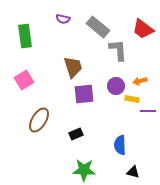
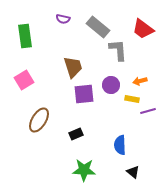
purple circle: moved 5 px left, 1 px up
purple line: rotated 14 degrees counterclockwise
black triangle: rotated 24 degrees clockwise
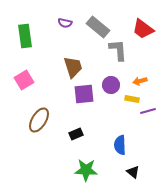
purple semicircle: moved 2 px right, 4 px down
green star: moved 2 px right
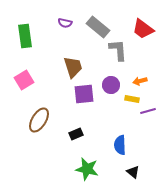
green star: moved 1 px right, 1 px up; rotated 10 degrees clockwise
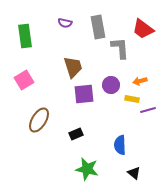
gray rectangle: rotated 40 degrees clockwise
gray L-shape: moved 2 px right, 2 px up
purple line: moved 1 px up
black triangle: moved 1 px right, 1 px down
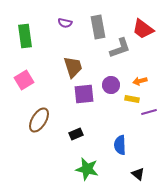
gray L-shape: rotated 75 degrees clockwise
purple line: moved 1 px right, 2 px down
black triangle: moved 4 px right, 1 px down
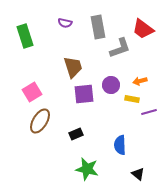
green rectangle: rotated 10 degrees counterclockwise
pink square: moved 8 px right, 12 px down
brown ellipse: moved 1 px right, 1 px down
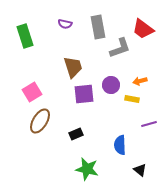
purple semicircle: moved 1 px down
purple line: moved 12 px down
black triangle: moved 2 px right, 4 px up
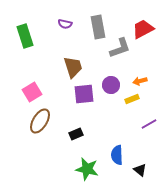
red trapezoid: rotated 115 degrees clockwise
yellow rectangle: rotated 32 degrees counterclockwise
purple line: rotated 14 degrees counterclockwise
blue semicircle: moved 3 px left, 10 px down
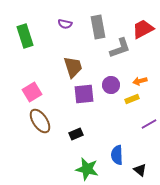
brown ellipse: rotated 65 degrees counterclockwise
